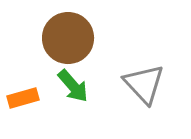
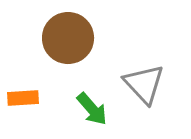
green arrow: moved 19 px right, 23 px down
orange rectangle: rotated 12 degrees clockwise
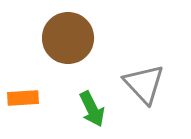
green arrow: rotated 15 degrees clockwise
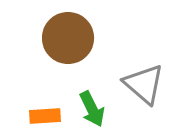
gray triangle: rotated 6 degrees counterclockwise
orange rectangle: moved 22 px right, 18 px down
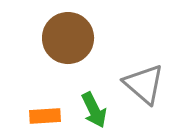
green arrow: moved 2 px right, 1 px down
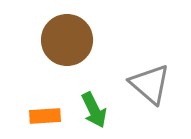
brown circle: moved 1 px left, 2 px down
gray triangle: moved 6 px right
